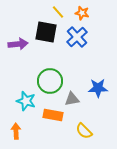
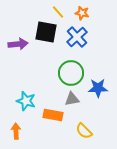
green circle: moved 21 px right, 8 px up
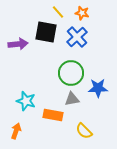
orange arrow: rotated 21 degrees clockwise
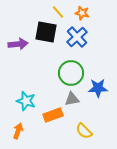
orange rectangle: rotated 30 degrees counterclockwise
orange arrow: moved 2 px right
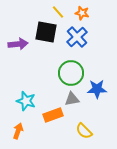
blue star: moved 1 px left, 1 px down
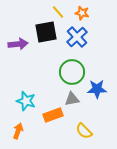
black square: rotated 20 degrees counterclockwise
green circle: moved 1 px right, 1 px up
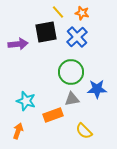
green circle: moved 1 px left
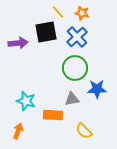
purple arrow: moved 1 px up
green circle: moved 4 px right, 4 px up
orange rectangle: rotated 24 degrees clockwise
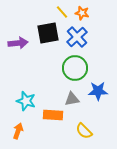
yellow line: moved 4 px right
black square: moved 2 px right, 1 px down
blue star: moved 1 px right, 2 px down
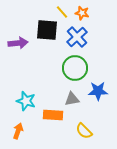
black square: moved 1 px left, 3 px up; rotated 15 degrees clockwise
